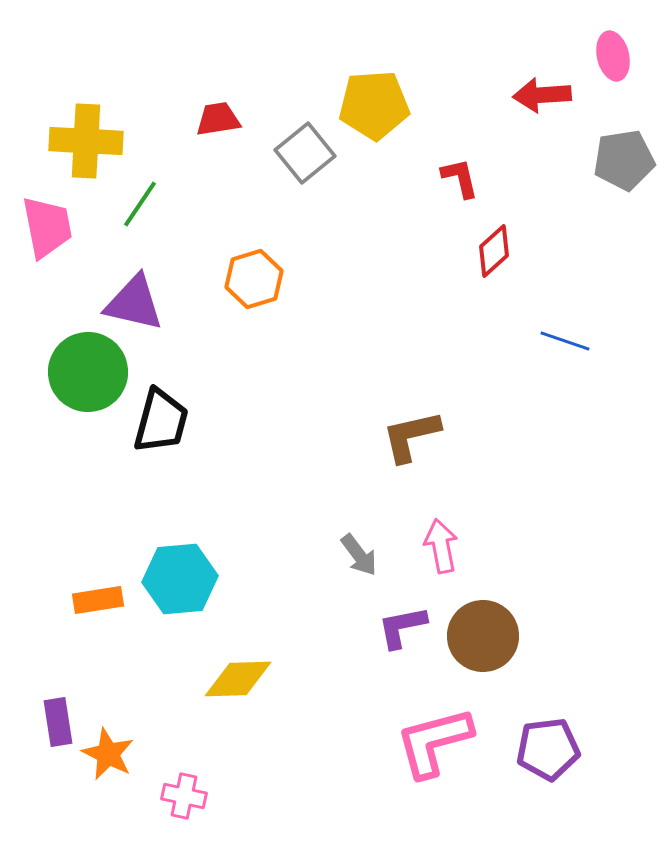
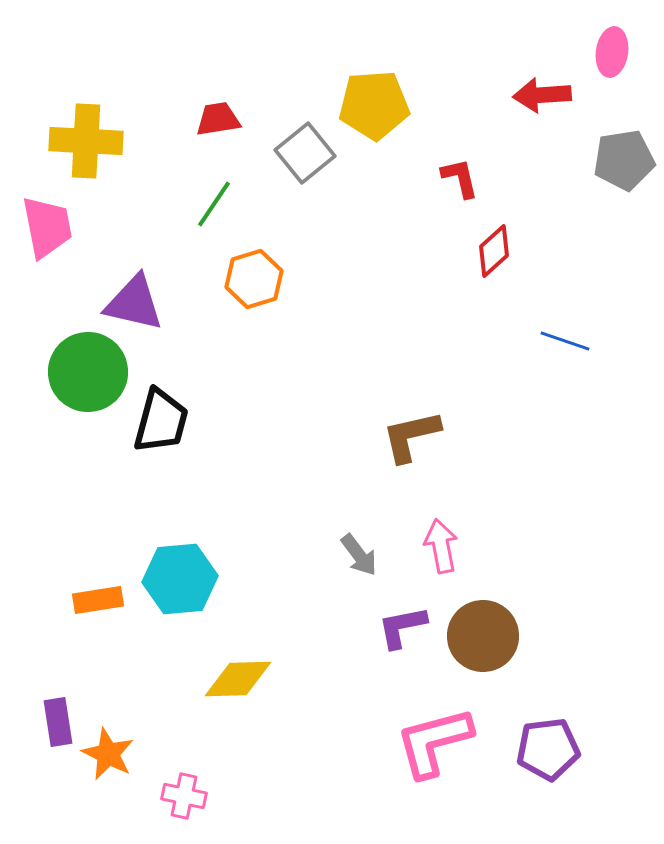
pink ellipse: moved 1 px left, 4 px up; rotated 21 degrees clockwise
green line: moved 74 px right
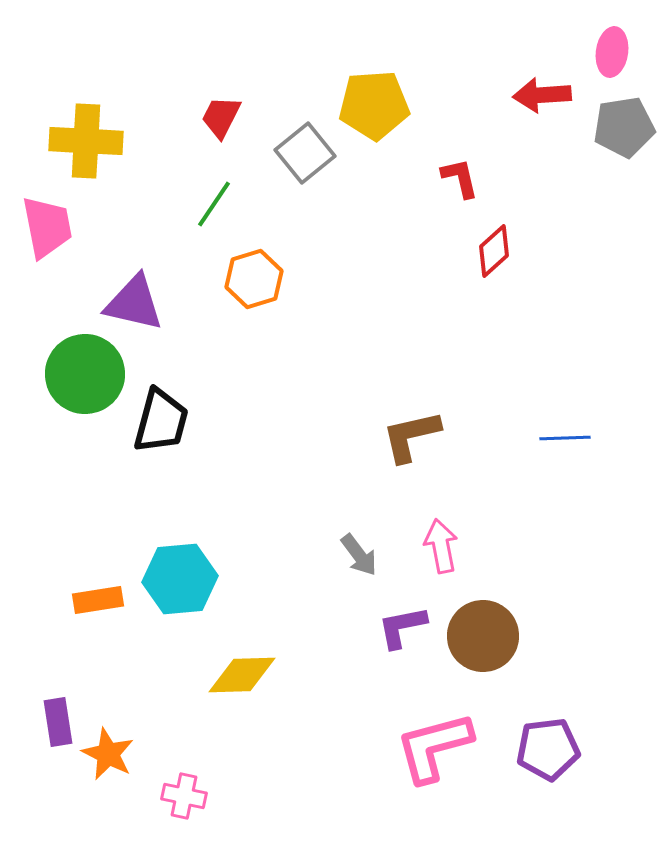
red trapezoid: moved 3 px right, 2 px up; rotated 54 degrees counterclockwise
gray pentagon: moved 33 px up
blue line: moved 97 px down; rotated 21 degrees counterclockwise
green circle: moved 3 px left, 2 px down
yellow diamond: moved 4 px right, 4 px up
pink L-shape: moved 5 px down
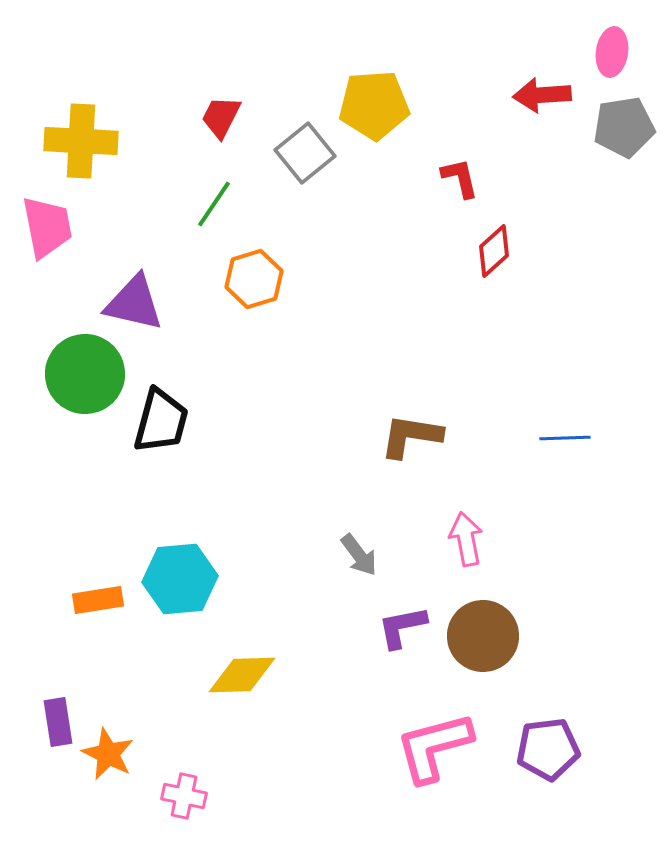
yellow cross: moved 5 px left
brown L-shape: rotated 22 degrees clockwise
pink arrow: moved 25 px right, 7 px up
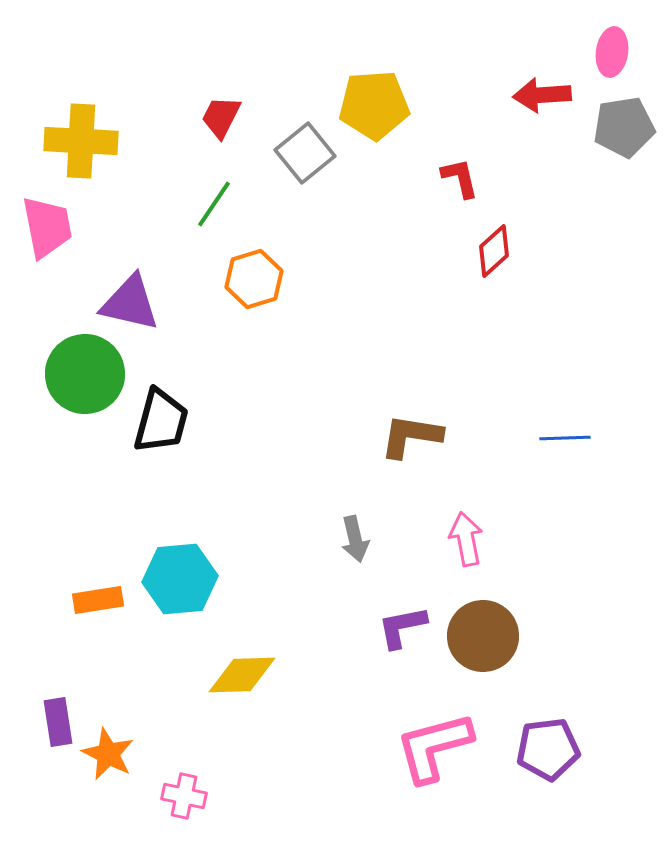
purple triangle: moved 4 px left
gray arrow: moved 4 px left, 16 px up; rotated 24 degrees clockwise
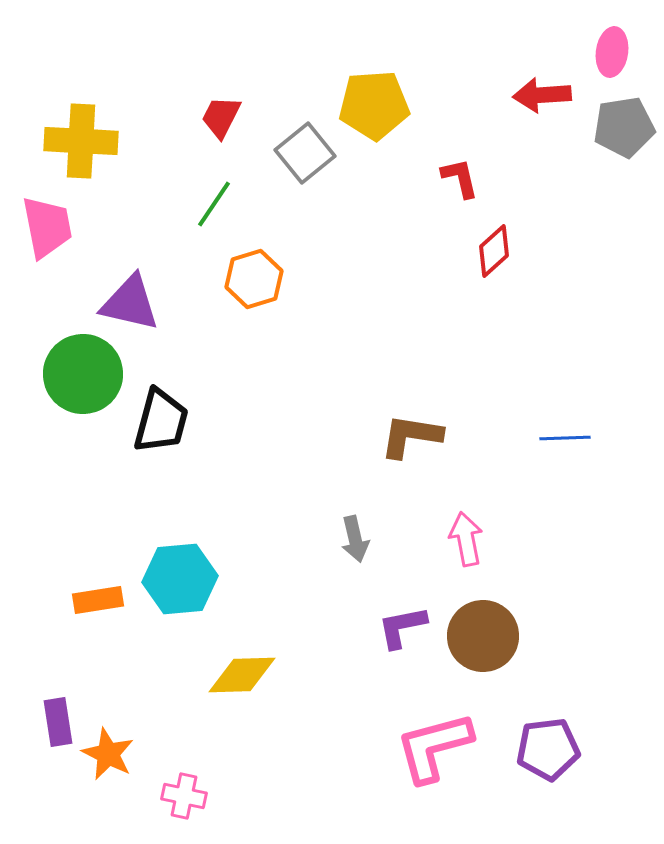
green circle: moved 2 px left
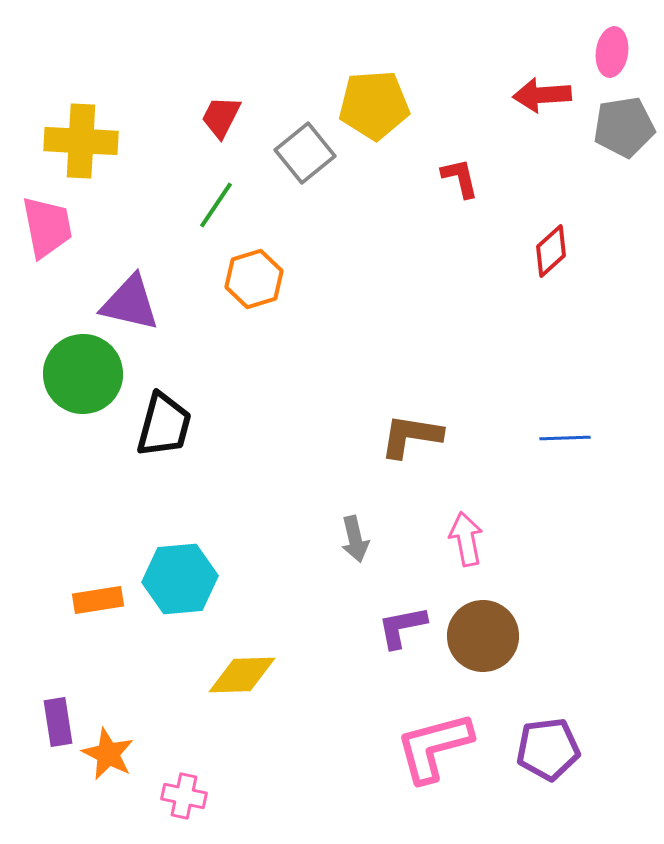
green line: moved 2 px right, 1 px down
red diamond: moved 57 px right
black trapezoid: moved 3 px right, 4 px down
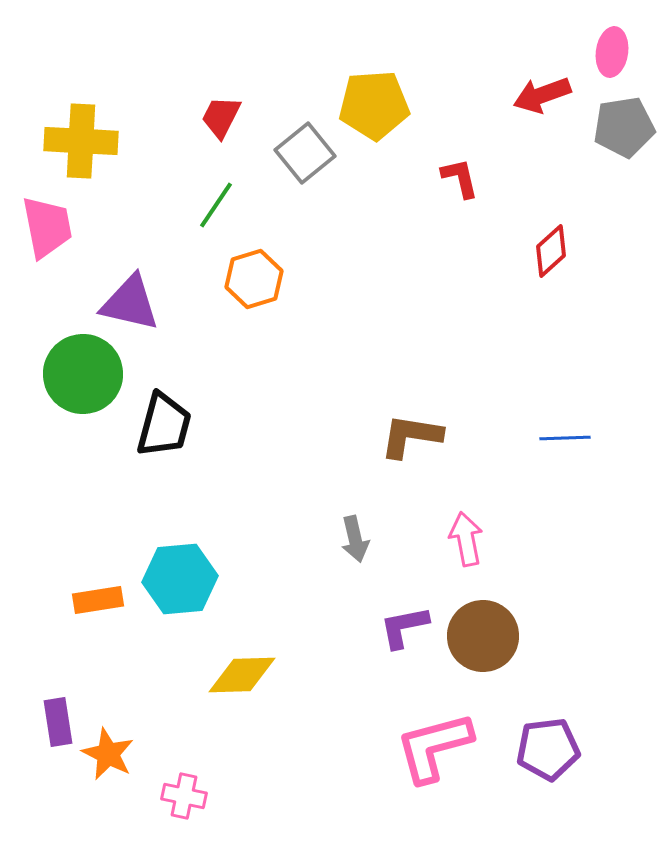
red arrow: rotated 16 degrees counterclockwise
purple L-shape: moved 2 px right
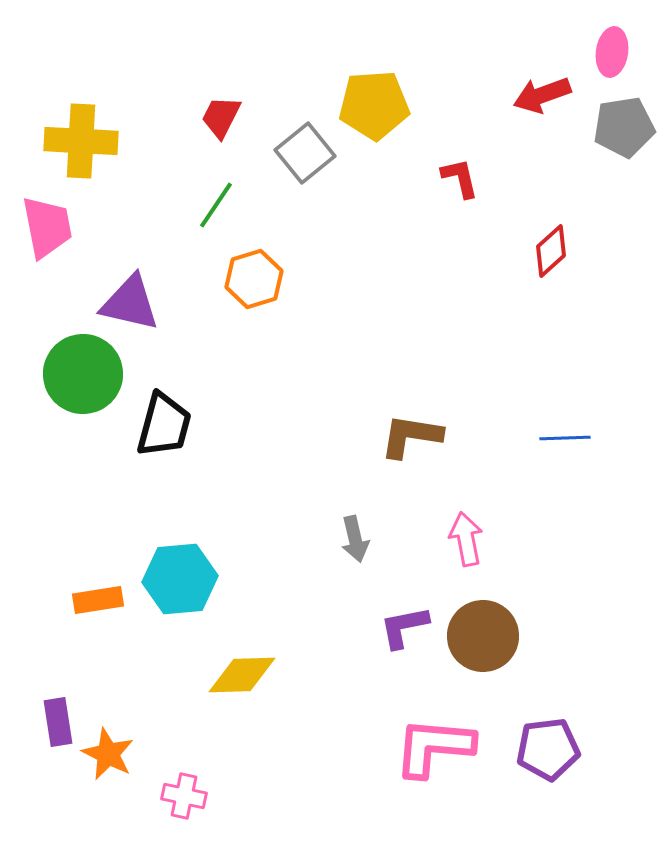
pink L-shape: rotated 20 degrees clockwise
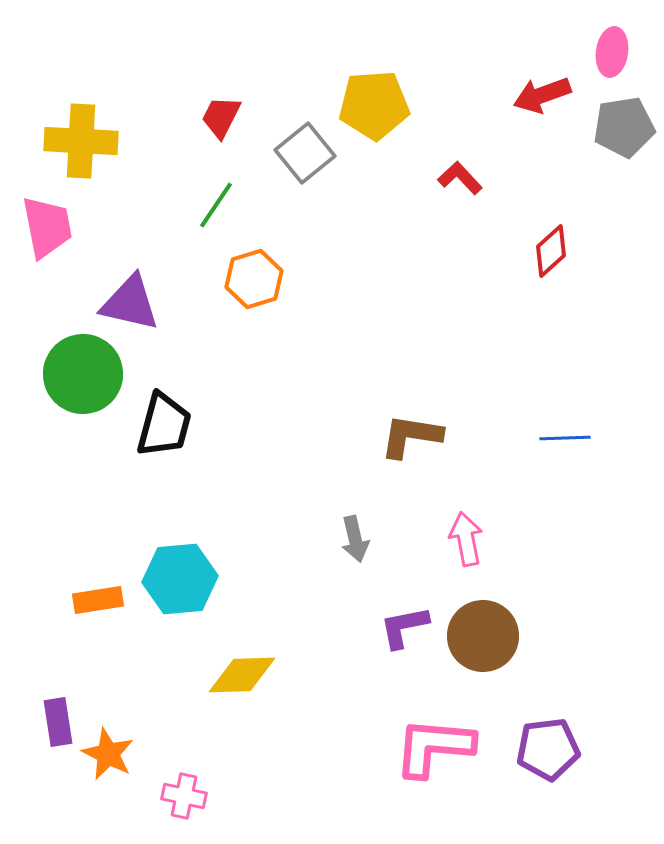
red L-shape: rotated 30 degrees counterclockwise
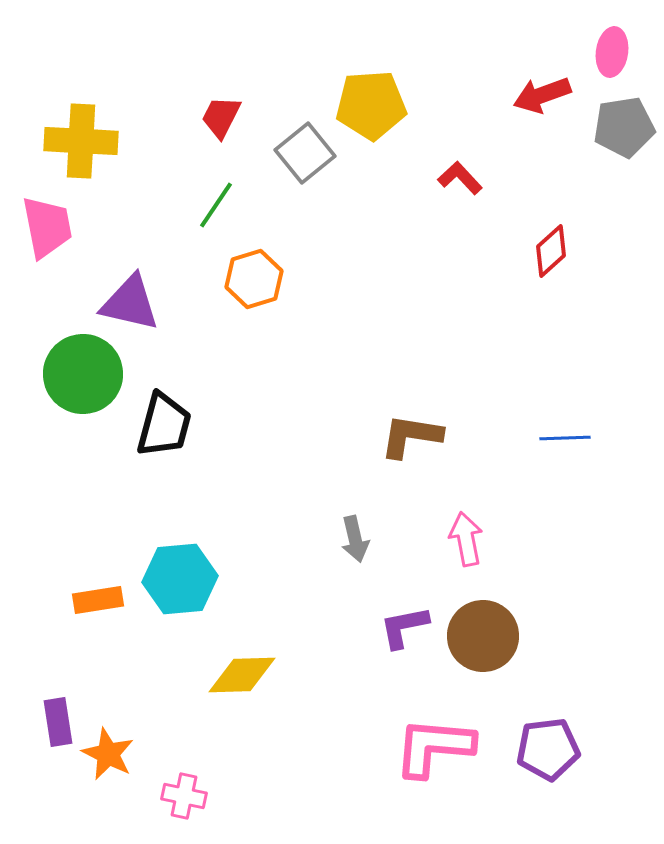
yellow pentagon: moved 3 px left
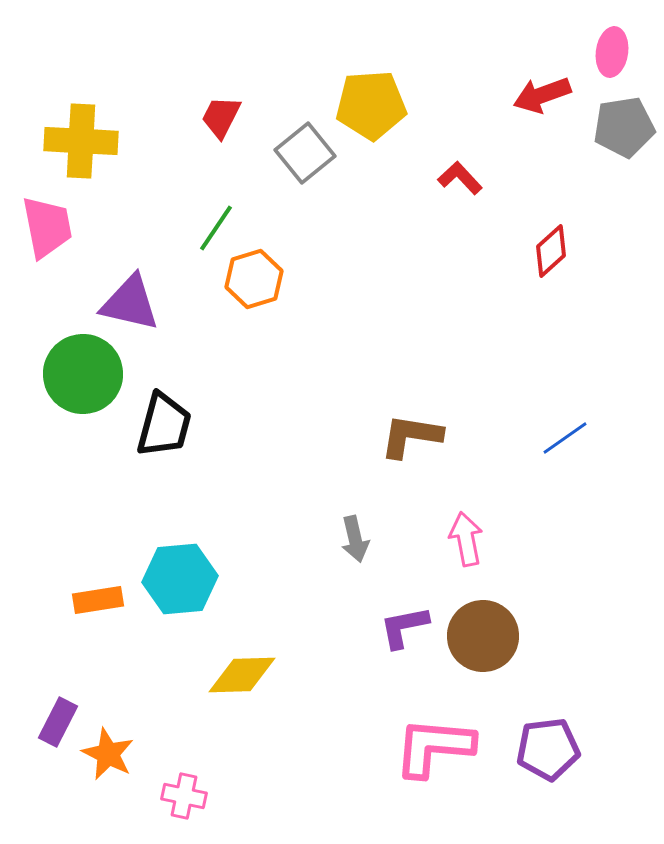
green line: moved 23 px down
blue line: rotated 33 degrees counterclockwise
purple rectangle: rotated 36 degrees clockwise
